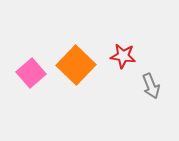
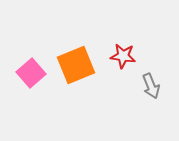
orange square: rotated 24 degrees clockwise
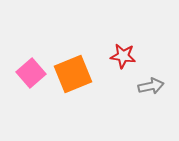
orange square: moved 3 px left, 9 px down
gray arrow: rotated 80 degrees counterclockwise
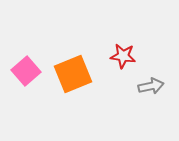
pink square: moved 5 px left, 2 px up
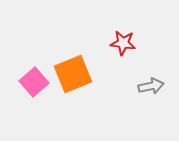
red star: moved 13 px up
pink square: moved 8 px right, 11 px down
